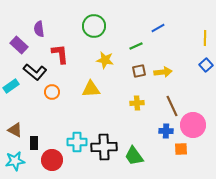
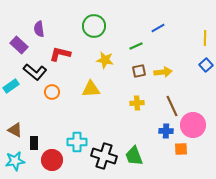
red L-shape: rotated 70 degrees counterclockwise
black cross: moved 9 px down; rotated 20 degrees clockwise
green trapezoid: rotated 15 degrees clockwise
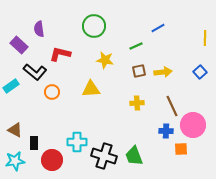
blue square: moved 6 px left, 7 px down
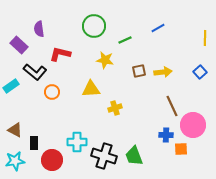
green line: moved 11 px left, 6 px up
yellow cross: moved 22 px left, 5 px down; rotated 16 degrees counterclockwise
blue cross: moved 4 px down
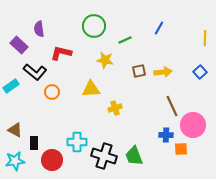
blue line: moved 1 px right; rotated 32 degrees counterclockwise
red L-shape: moved 1 px right, 1 px up
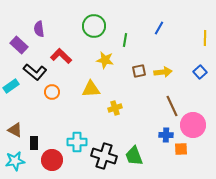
green line: rotated 56 degrees counterclockwise
red L-shape: moved 3 px down; rotated 30 degrees clockwise
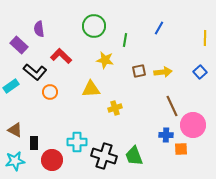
orange circle: moved 2 px left
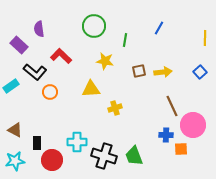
yellow star: moved 1 px down
black rectangle: moved 3 px right
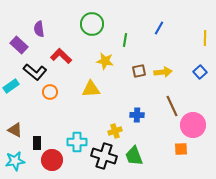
green circle: moved 2 px left, 2 px up
yellow cross: moved 23 px down
blue cross: moved 29 px left, 20 px up
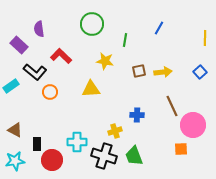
black rectangle: moved 1 px down
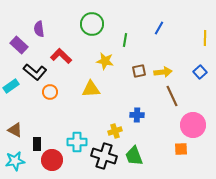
brown line: moved 10 px up
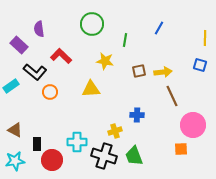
blue square: moved 7 px up; rotated 32 degrees counterclockwise
